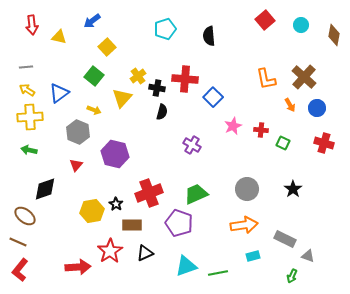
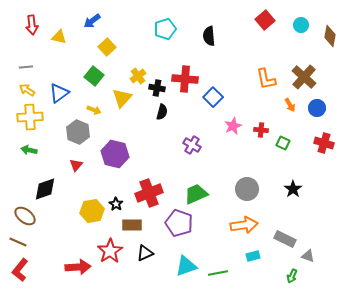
brown diamond at (334, 35): moved 4 px left, 1 px down
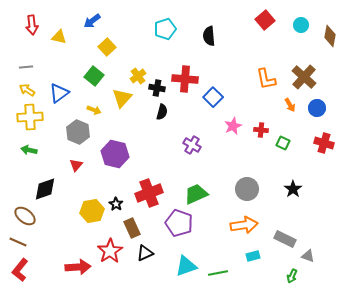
brown rectangle at (132, 225): moved 3 px down; rotated 66 degrees clockwise
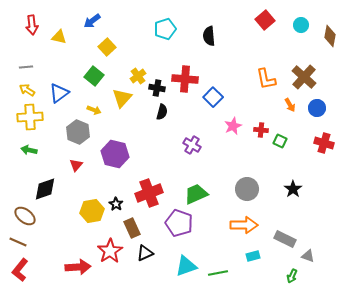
green square at (283, 143): moved 3 px left, 2 px up
orange arrow at (244, 225): rotated 8 degrees clockwise
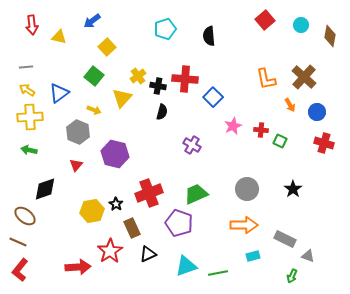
black cross at (157, 88): moved 1 px right, 2 px up
blue circle at (317, 108): moved 4 px down
black triangle at (145, 253): moved 3 px right, 1 px down
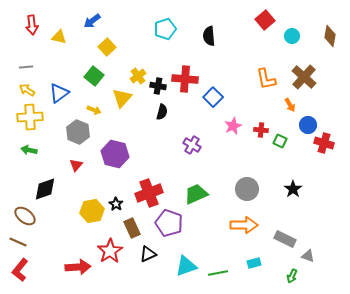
cyan circle at (301, 25): moved 9 px left, 11 px down
blue circle at (317, 112): moved 9 px left, 13 px down
purple pentagon at (179, 223): moved 10 px left
cyan rectangle at (253, 256): moved 1 px right, 7 px down
